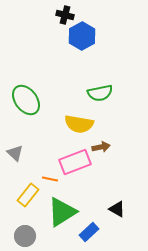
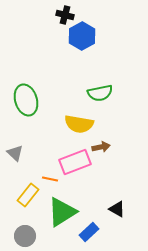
green ellipse: rotated 20 degrees clockwise
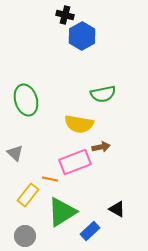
green semicircle: moved 3 px right, 1 px down
blue rectangle: moved 1 px right, 1 px up
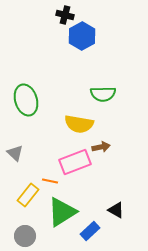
green semicircle: rotated 10 degrees clockwise
orange line: moved 2 px down
black triangle: moved 1 px left, 1 px down
